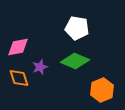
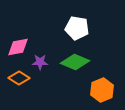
green diamond: moved 1 px down
purple star: moved 5 px up; rotated 21 degrees clockwise
orange diamond: rotated 40 degrees counterclockwise
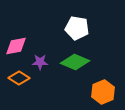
pink diamond: moved 2 px left, 1 px up
orange hexagon: moved 1 px right, 2 px down
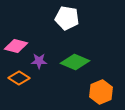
white pentagon: moved 10 px left, 10 px up
pink diamond: rotated 25 degrees clockwise
purple star: moved 1 px left, 1 px up
orange hexagon: moved 2 px left
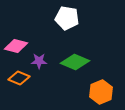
orange diamond: rotated 10 degrees counterclockwise
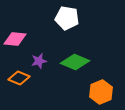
pink diamond: moved 1 px left, 7 px up; rotated 10 degrees counterclockwise
purple star: rotated 14 degrees counterclockwise
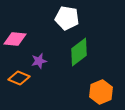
green diamond: moved 4 px right, 10 px up; rotated 60 degrees counterclockwise
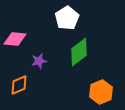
white pentagon: rotated 30 degrees clockwise
orange diamond: moved 7 px down; rotated 45 degrees counterclockwise
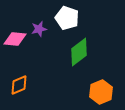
white pentagon: rotated 20 degrees counterclockwise
purple star: moved 32 px up
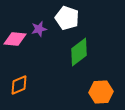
orange hexagon: rotated 20 degrees clockwise
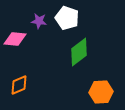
purple star: moved 8 px up; rotated 21 degrees clockwise
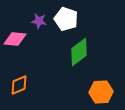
white pentagon: moved 1 px left, 1 px down
